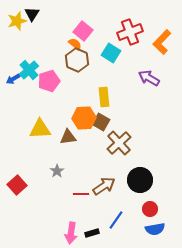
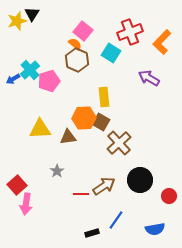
cyan cross: moved 1 px right
red circle: moved 19 px right, 13 px up
pink arrow: moved 45 px left, 29 px up
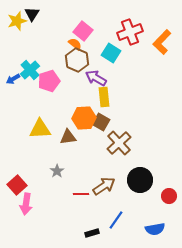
purple arrow: moved 53 px left
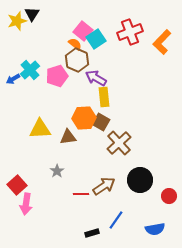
cyan square: moved 15 px left, 14 px up; rotated 24 degrees clockwise
pink pentagon: moved 8 px right, 5 px up
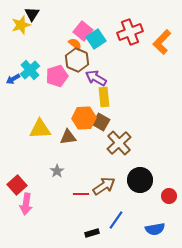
yellow star: moved 4 px right, 4 px down
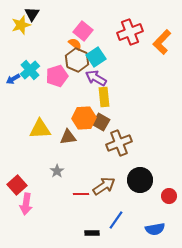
cyan square: moved 18 px down
brown cross: rotated 20 degrees clockwise
black rectangle: rotated 16 degrees clockwise
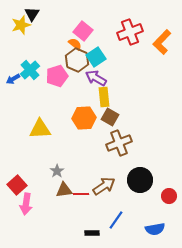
brown square: moved 9 px right, 5 px up
brown triangle: moved 4 px left, 53 px down
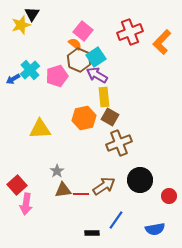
brown hexagon: moved 2 px right
purple arrow: moved 1 px right, 3 px up
orange hexagon: rotated 10 degrees counterclockwise
brown triangle: moved 1 px left
